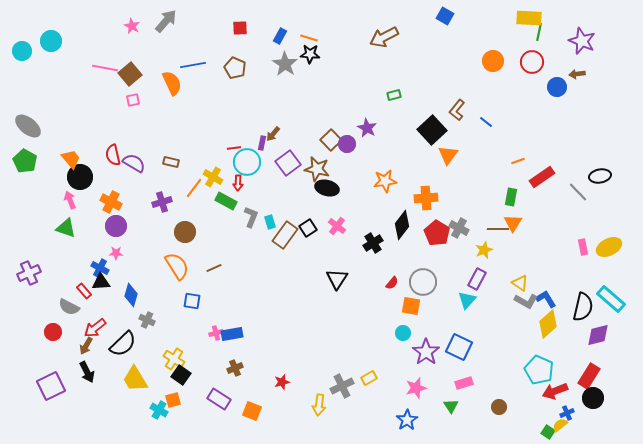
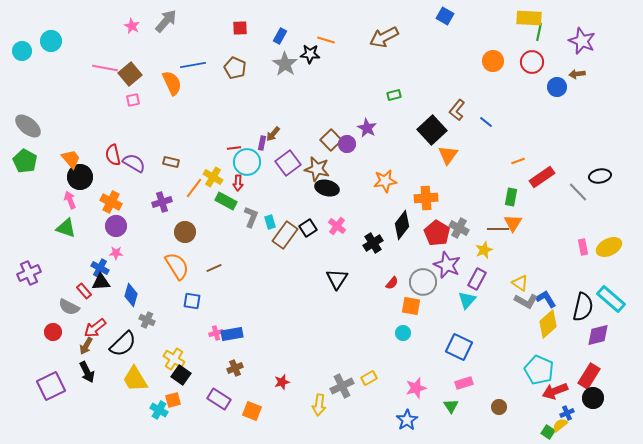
orange line at (309, 38): moved 17 px right, 2 px down
purple star at (426, 352): moved 21 px right, 87 px up; rotated 12 degrees counterclockwise
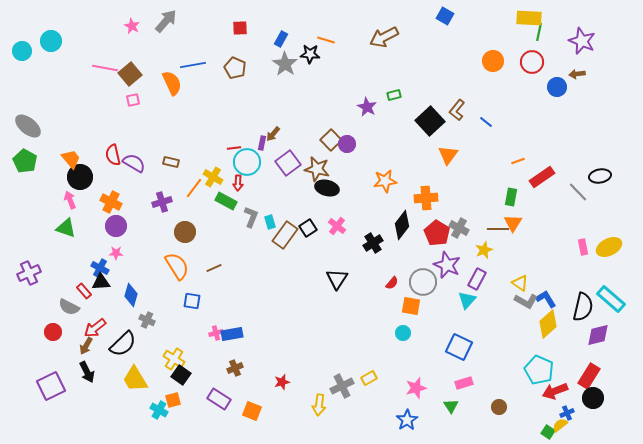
blue rectangle at (280, 36): moved 1 px right, 3 px down
purple star at (367, 128): moved 21 px up
black square at (432, 130): moved 2 px left, 9 px up
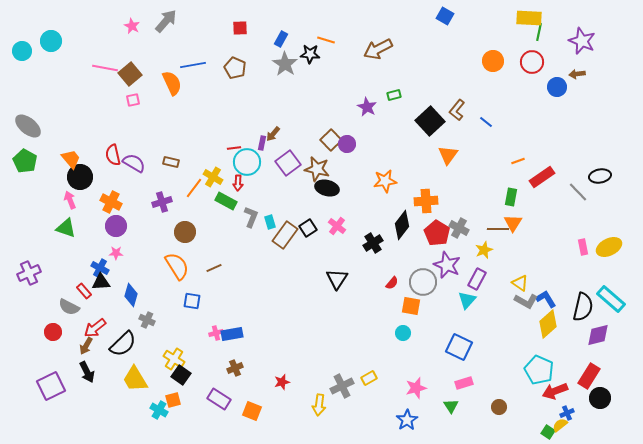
brown arrow at (384, 37): moved 6 px left, 12 px down
orange cross at (426, 198): moved 3 px down
black circle at (593, 398): moved 7 px right
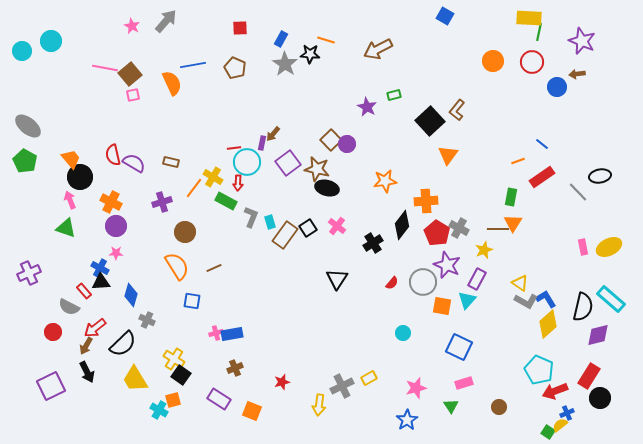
pink square at (133, 100): moved 5 px up
blue line at (486, 122): moved 56 px right, 22 px down
orange square at (411, 306): moved 31 px right
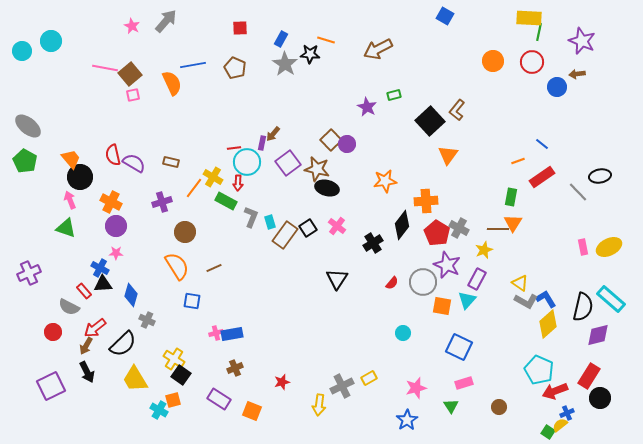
black triangle at (101, 282): moved 2 px right, 2 px down
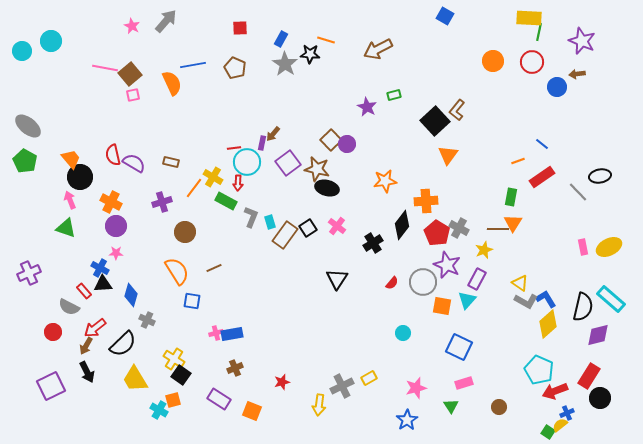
black square at (430, 121): moved 5 px right
orange semicircle at (177, 266): moved 5 px down
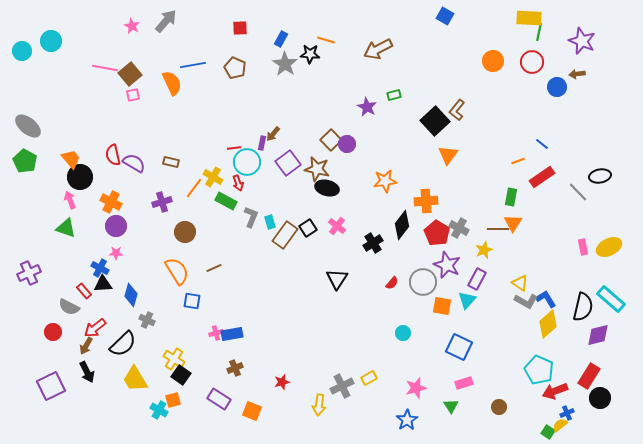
red arrow at (238, 183): rotated 21 degrees counterclockwise
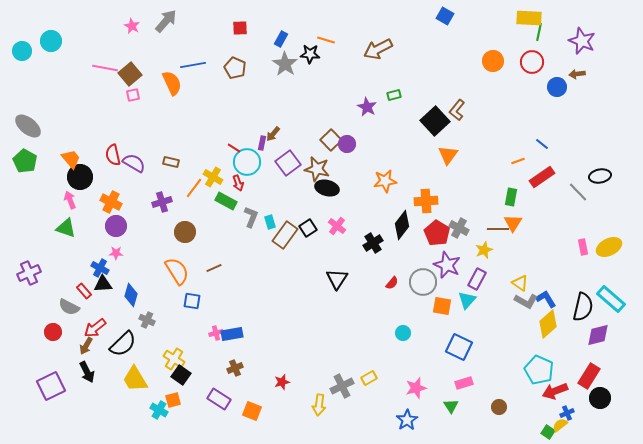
red line at (234, 148): rotated 40 degrees clockwise
